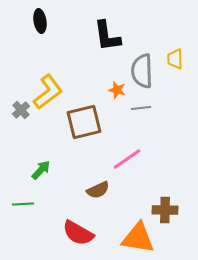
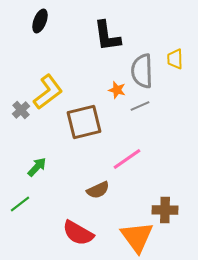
black ellipse: rotated 30 degrees clockwise
gray line: moved 1 px left, 2 px up; rotated 18 degrees counterclockwise
green arrow: moved 4 px left, 3 px up
green line: moved 3 px left; rotated 35 degrees counterclockwise
orange triangle: moved 1 px left, 1 px up; rotated 45 degrees clockwise
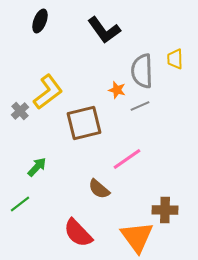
black L-shape: moved 3 px left, 6 px up; rotated 28 degrees counterclockwise
gray cross: moved 1 px left, 1 px down
brown square: moved 1 px down
brown semicircle: moved 1 px right, 1 px up; rotated 65 degrees clockwise
red semicircle: rotated 16 degrees clockwise
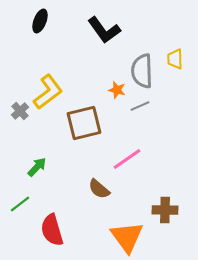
red semicircle: moved 26 px left, 3 px up; rotated 28 degrees clockwise
orange triangle: moved 10 px left
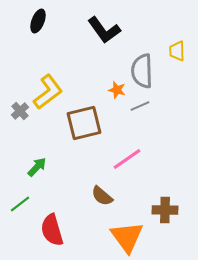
black ellipse: moved 2 px left
yellow trapezoid: moved 2 px right, 8 px up
brown semicircle: moved 3 px right, 7 px down
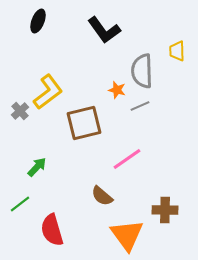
orange triangle: moved 2 px up
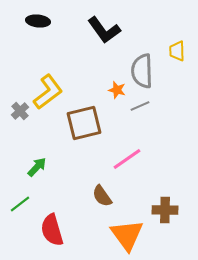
black ellipse: rotated 75 degrees clockwise
brown semicircle: rotated 15 degrees clockwise
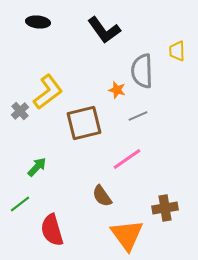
black ellipse: moved 1 px down
gray line: moved 2 px left, 10 px down
brown cross: moved 2 px up; rotated 10 degrees counterclockwise
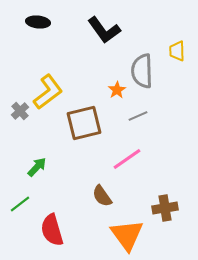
orange star: rotated 24 degrees clockwise
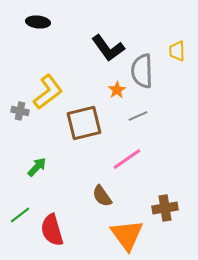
black L-shape: moved 4 px right, 18 px down
gray cross: rotated 36 degrees counterclockwise
green line: moved 11 px down
